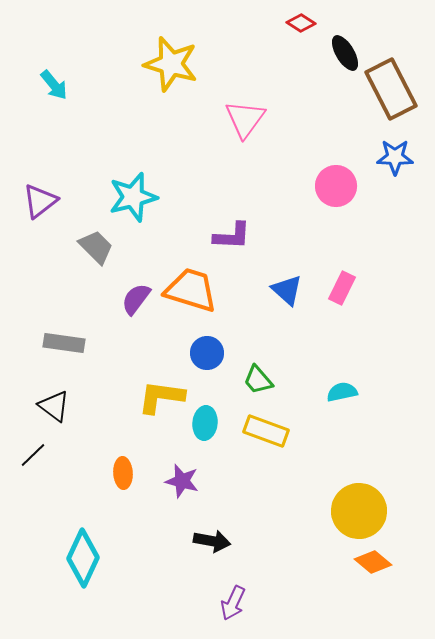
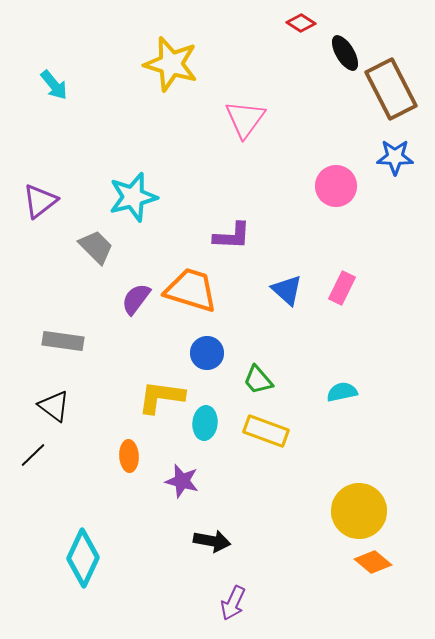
gray rectangle: moved 1 px left, 2 px up
orange ellipse: moved 6 px right, 17 px up
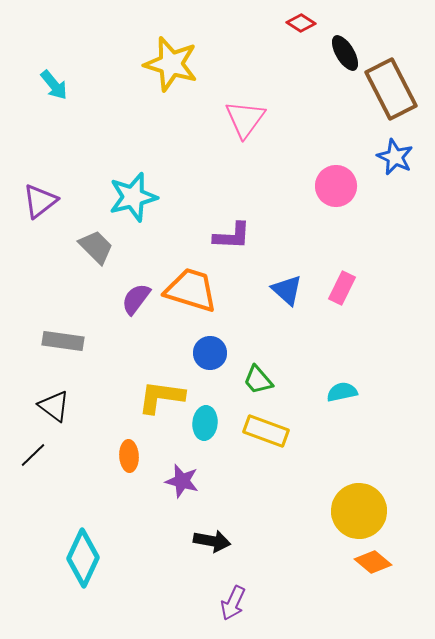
blue star: rotated 24 degrees clockwise
blue circle: moved 3 px right
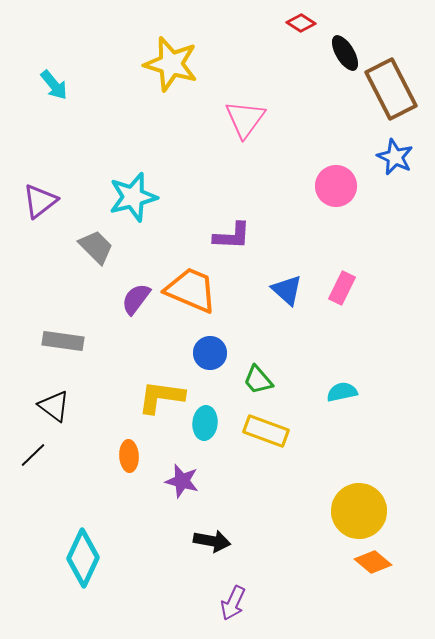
orange trapezoid: rotated 6 degrees clockwise
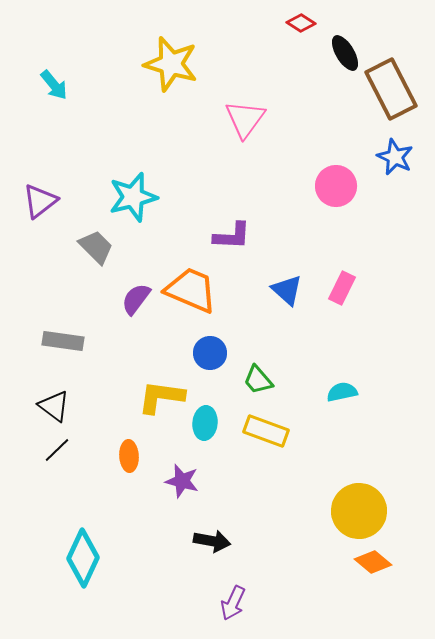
black line: moved 24 px right, 5 px up
